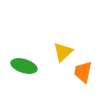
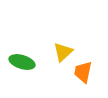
green ellipse: moved 2 px left, 4 px up
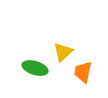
green ellipse: moved 13 px right, 6 px down
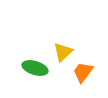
orange trapezoid: rotated 25 degrees clockwise
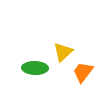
green ellipse: rotated 15 degrees counterclockwise
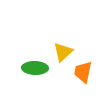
orange trapezoid: rotated 25 degrees counterclockwise
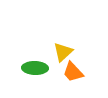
orange trapezoid: moved 10 px left; rotated 55 degrees counterclockwise
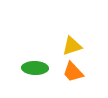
yellow triangle: moved 9 px right, 6 px up; rotated 25 degrees clockwise
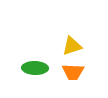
orange trapezoid: rotated 45 degrees counterclockwise
